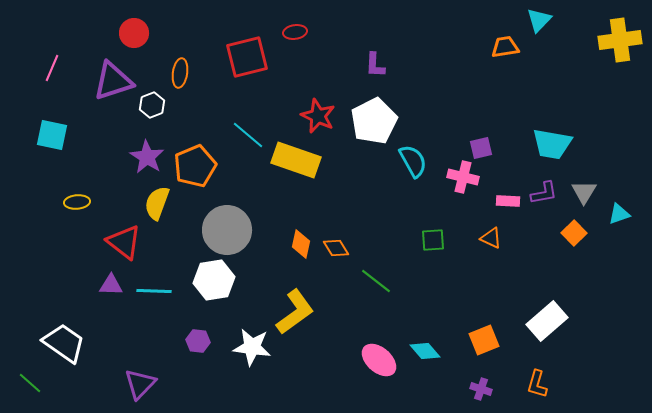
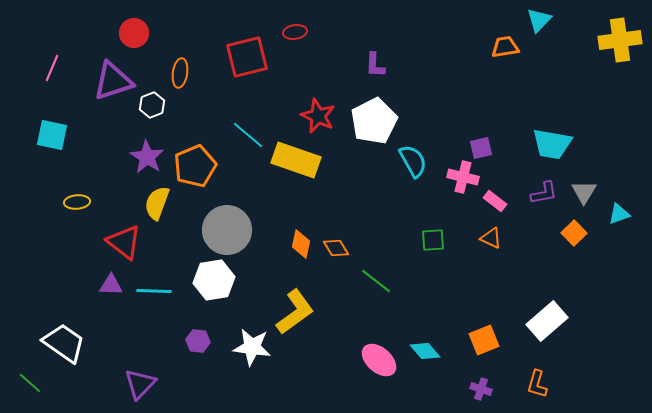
pink rectangle at (508, 201): moved 13 px left; rotated 35 degrees clockwise
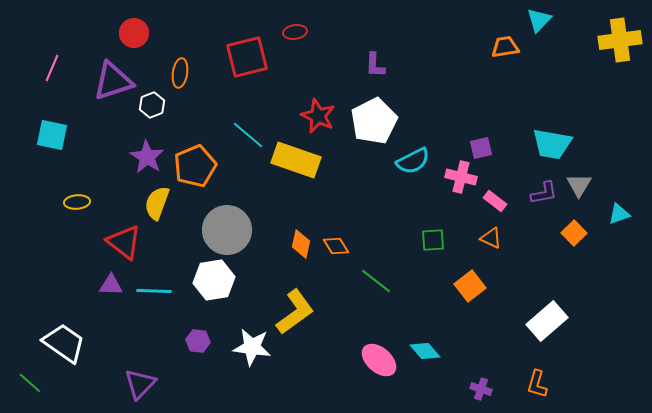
cyan semicircle at (413, 161): rotated 92 degrees clockwise
pink cross at (463, 177): moved 2 px left
gray triangle at (584, 192): moved 5 px left, 7 px up
orange diamond at (336, 248): moved 2 px up
orange square at (484, 340): moved 14 px left, 54 px up; rotated 16 degrees counterclockwise
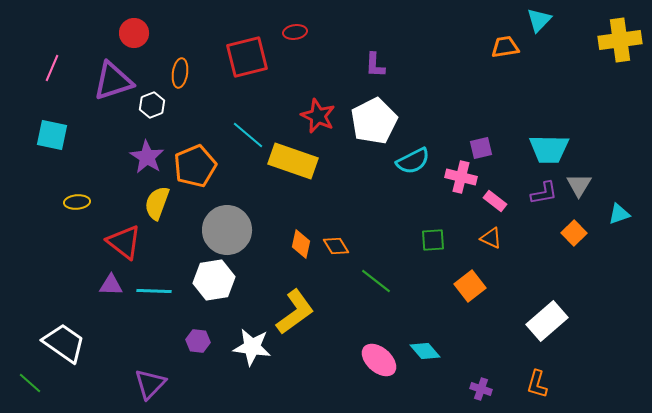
cyan trapezoid at (552, 144): moved 3 px left, 5 px down; rotated 9 degrees counterclockwise
yellow rectangle at (296, 160): moved 3 px left, 1 px down
purple triangle at (140, 384): moved 10 px right
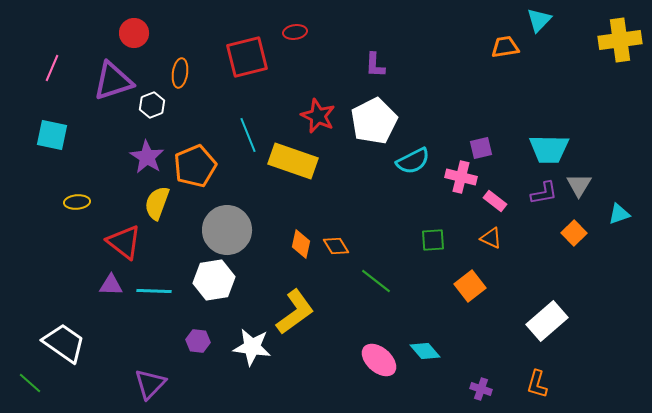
cyan line at (248, 135): rotated 28 degrees clockwise
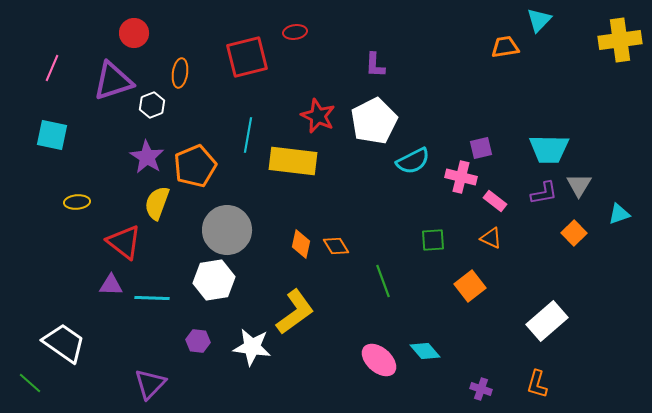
cyan line at (248, 135): rotated 32 degrees clockwise
yellow rectangle at (293, 161): rotated 12 degrees counterclockwise
green line at (376, 281): moved 7 px right; rotated 32 degrees clockwise
cyan line at (154, 291): moved 2 px left, 7 px down
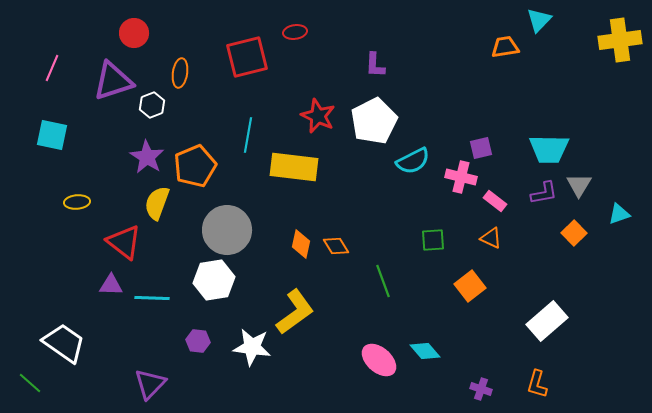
yellow rectangle at (293, 161): moved 1 px right, 6 px down
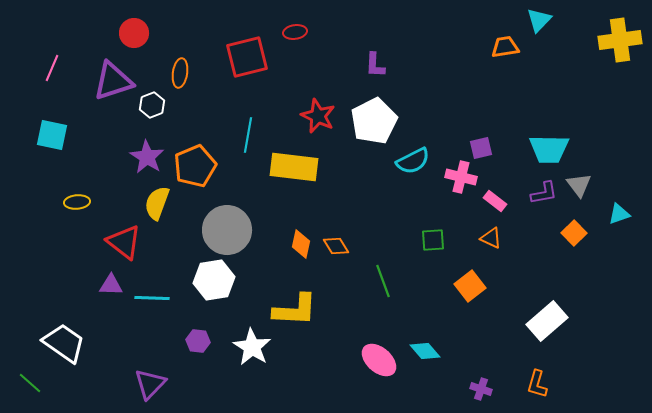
gray triangle at (579, 185): rotated 8 degrees counterclockwise
yellow L-shape at (295, 312): moved 2 px up; rotated 39 degrees clockwise
white star at (252, 347): rotated 24 degrees clockwise
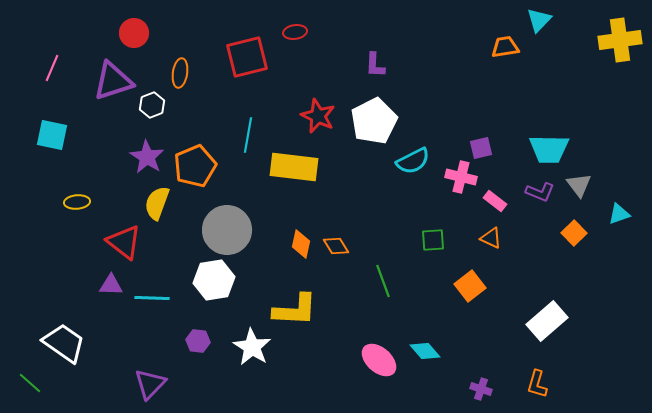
purple L-shape at (544, 193): moved 4 px left, 1 px up; rotated 32 degrees clockwise
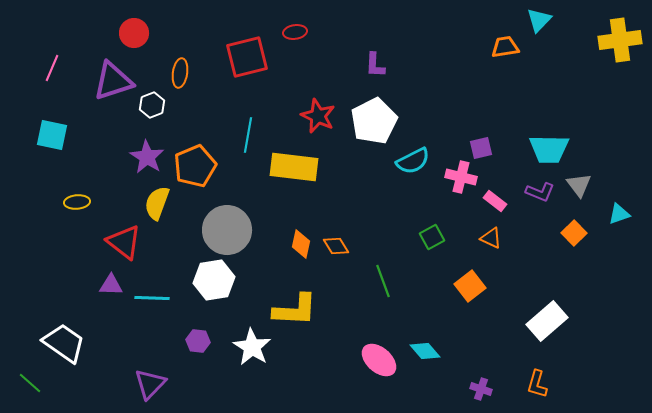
green square at (433, 240): moved 1 px left, 3 px up; rotated 25 degrees counterclockwise
